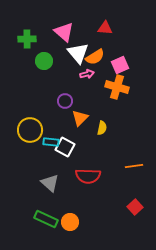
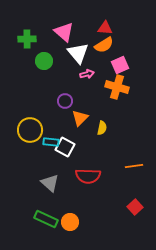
orange semicircle: moved 9 px right, 12 px up
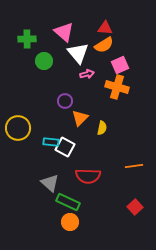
yellow circle: moved 12 px left, 2 px up
green rectangle: moved 22 px right, 17 px up
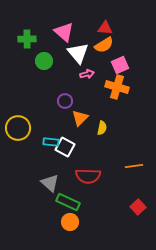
red square: moved 3 px right
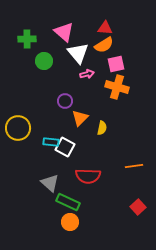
pink square: moved 4 px left, 1 px up; rotated 12 degrees clockwise
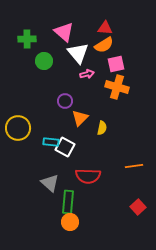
green rectangle: rotated 70 degrees clockwise
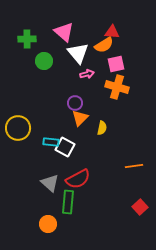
red triangle: moved 7 px right, 4 px down
purple circle: moved 10 px right, 2 px down
red semicircle: moved 10 px left, 3 px down; rotated 30 degrees counterclockwise
red square: moved 2 px right
orange circle: moved 22 px left, 2 px down
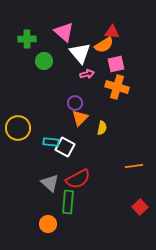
white triangle: moved 2 px right
